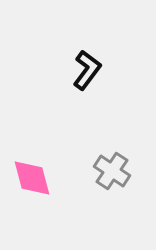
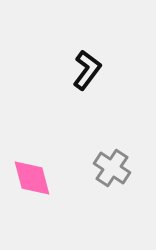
gray cross: moved 3 px up
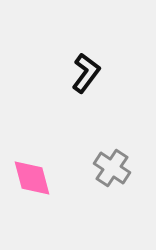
black L-shape: moved 1 px left, 3 px down
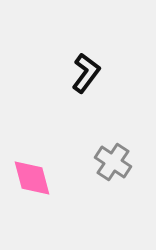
gray cross: moved 1 px right, 6 px up
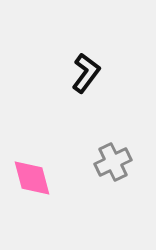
gray cross: rotated 30 degrees clockwise
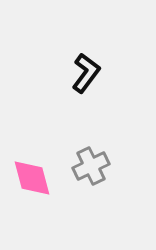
gray cross: moved 22 px left, 4 px down
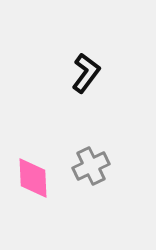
pink diamond: moved 1 px right; rotated 12 degrees clockwise
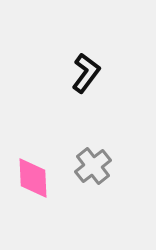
gray cross: moved 2 px right; rotated 12 degrees counterclockwise
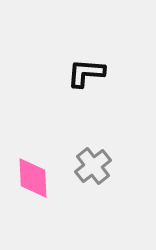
black L-shape: rotated 123 degrees counterclockwise
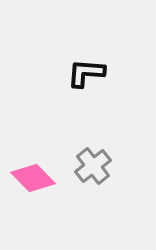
pink diamond: rotated 42 degrees counterclockwise
